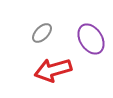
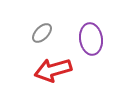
purple ellipse: rotated 24 degrees clockwise
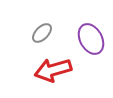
purple ellipse: rotated 20 degrees counterclockwise
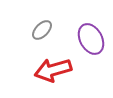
gray ellipse: moved 3 px up
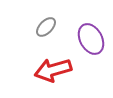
gray ellipse: moved 4 px right, 3 px up
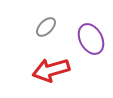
red arrow: moved 2 px left
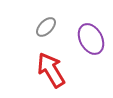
red arrow: rotated 75 degrees clockwise
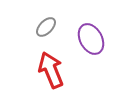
red arrow: rotated 9 degrees clockwise
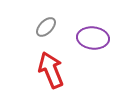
purple ellipse: moved 2 px right, 1 px up; rotated 56 degrees counterclockwise
